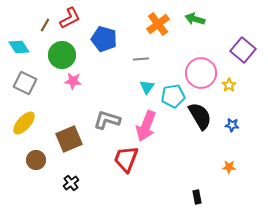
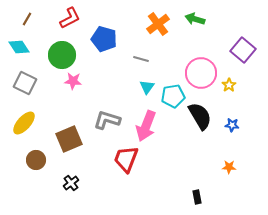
brown line: moved 18 px left, 6 px up
gray line: rotated 21 degrees clockwise
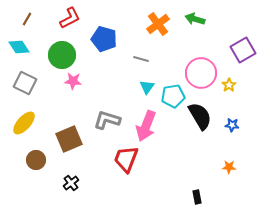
purple square: rotated 20 degrees clockwise
